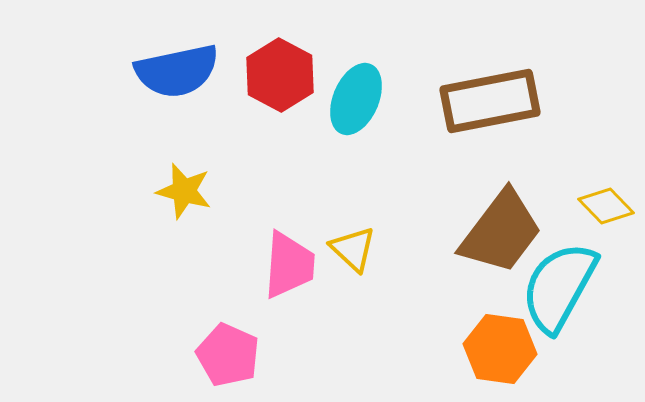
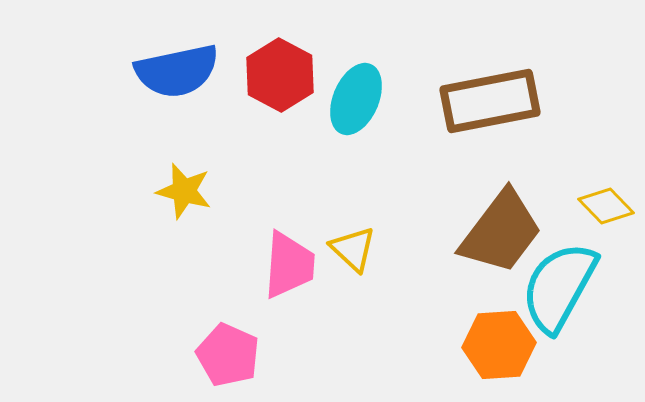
orange hexagon: moved 1 px left, 4 px up; rotated 12 degrees counterclockwise
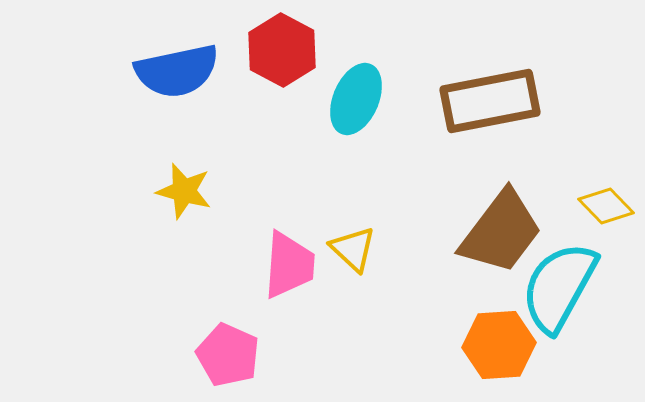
red hexagon: moved 2 px right, 25 px up
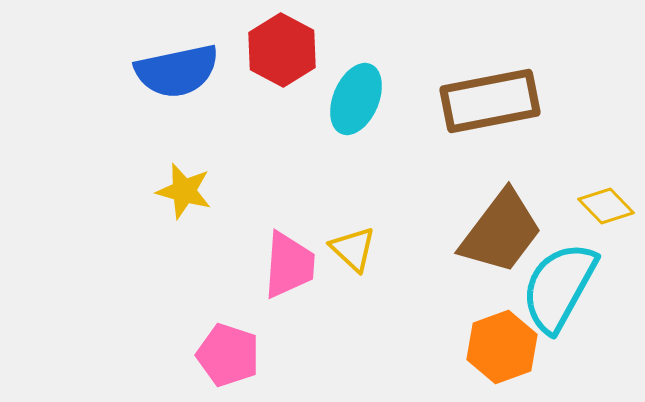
orange hexagon: moved 3 px right, 2 px down; rotated 16 degrees counterclockwise
pink pentagon: rotated 6 degrees counterclockwise
